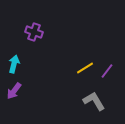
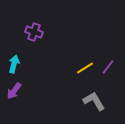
purple line: moved 1 px right, 4 px up
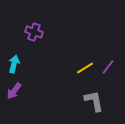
gray L-shape: rotated 20 degrees clockwise
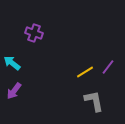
purple cross: moved 1 px down
cyan arrow: moved 2 px left, 1 px up; rotated 66 degrees counterclockwise
yellow line: moved 4 px down
